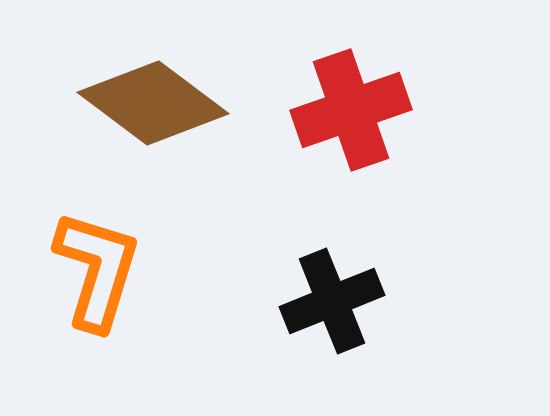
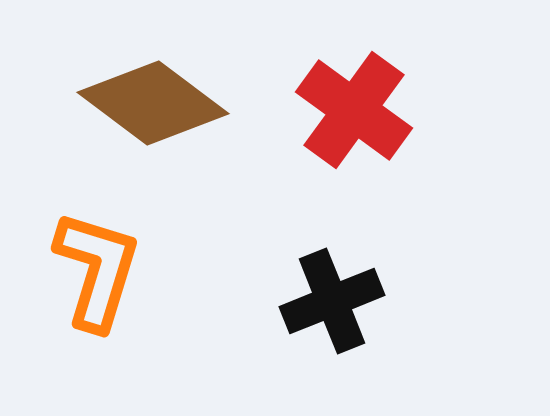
red cross: moved 3 px right; rotated 35 degrees counterclockwise
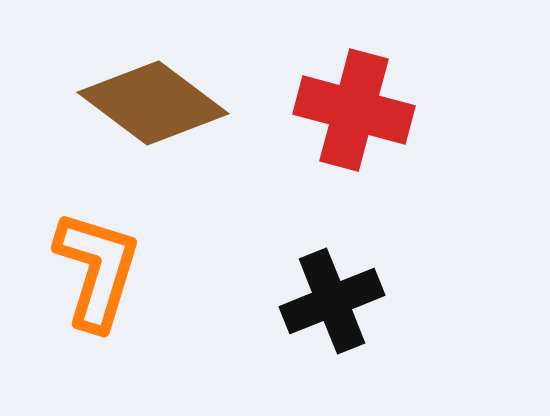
red cross: rotated 21 degrees counterclockwise
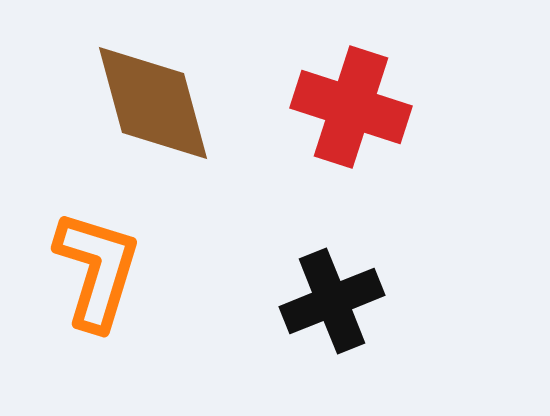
brown diamond: rotated 38 degrees clockwise
red cross: moved 3 px left, 3 px up; rotated 3 degrees clockwise
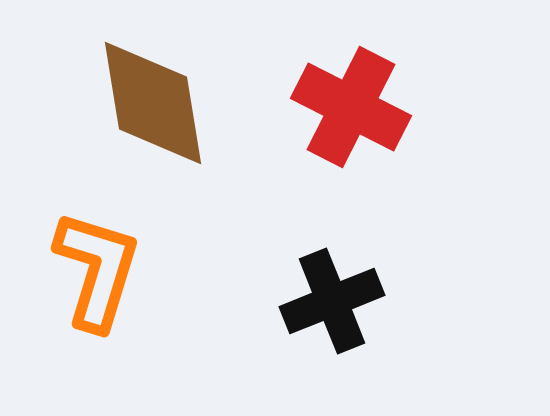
brown diamond: rotated 6 degrees clockwise
red cross: rotated 9 degrees clockwise
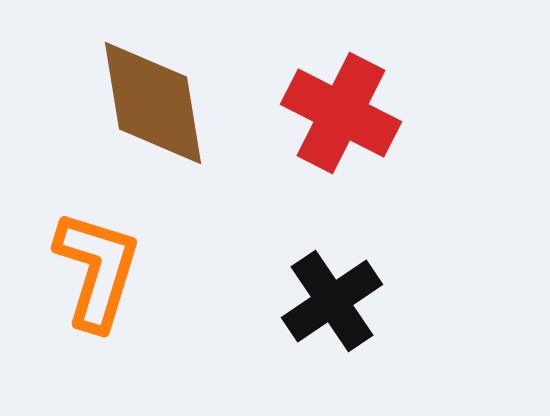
red cross: moved 10 px left, 6 px down
black cross: rotated 12 degrees counterclockwise
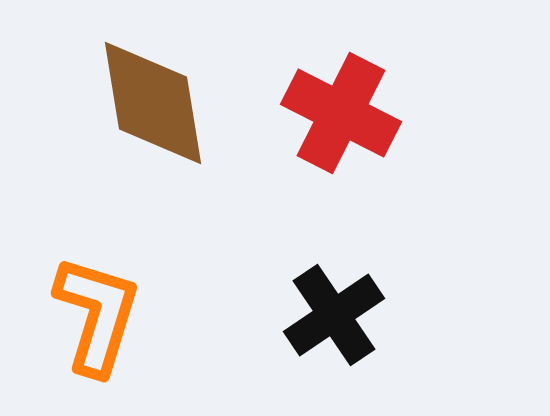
orange L-shape: moved 45 px down
black cross: moved 2 px right, 14 px down
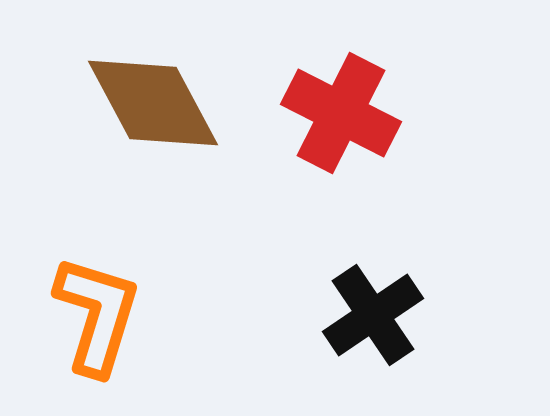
brown diamond: rotated 19 degrees counterclockwise
black cross: moved 39 px right
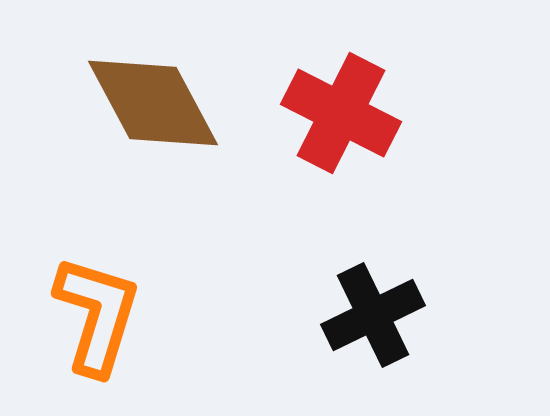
black cross: rotated 8 degrees clockwise
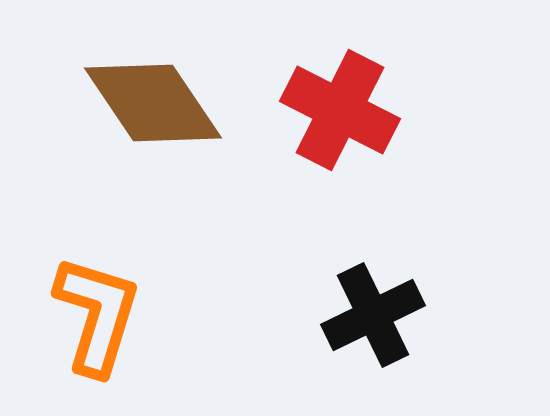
brown diamond: rotated 6 degrees counterclockwise
red cross: moved 1 px left, 3 px up
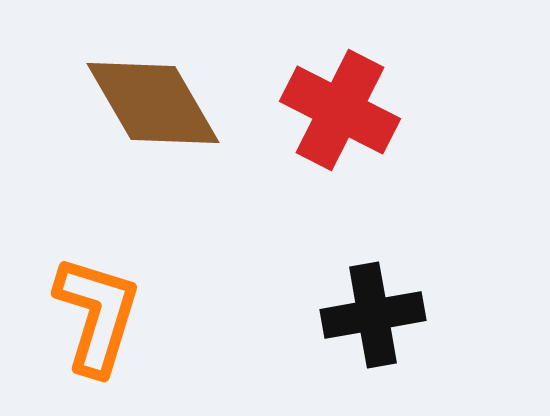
brown diamond: rotated 4 degrees clockwise
black cross: rotated 16 degrees clockwise
